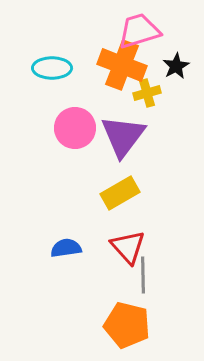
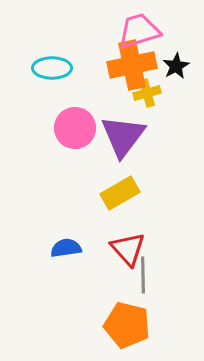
orange cross: moved 10 px right; rotated 33 degrees counterclockwise
red triangle: moved 2 px down
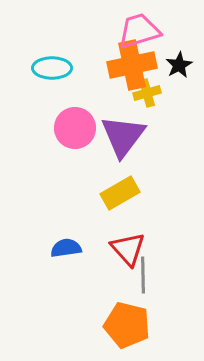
black star: moved 3 px right, 1 px up
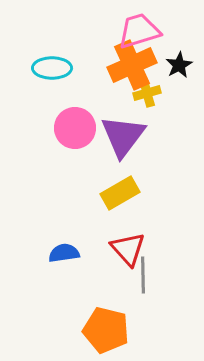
orange cross: rotated 12 degrees counterclockwise
blue semicircle: moved 2 px left, 5 px down
orange pentagon: moved 21 px left, 5 px down
